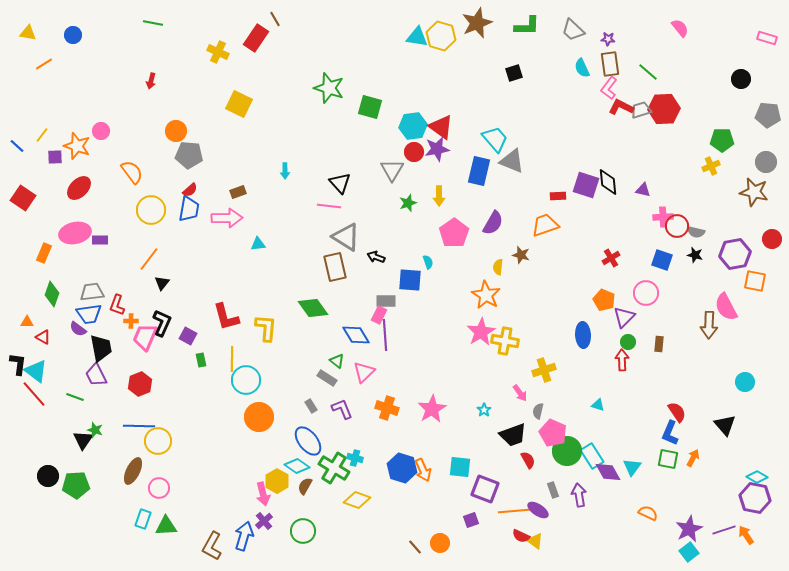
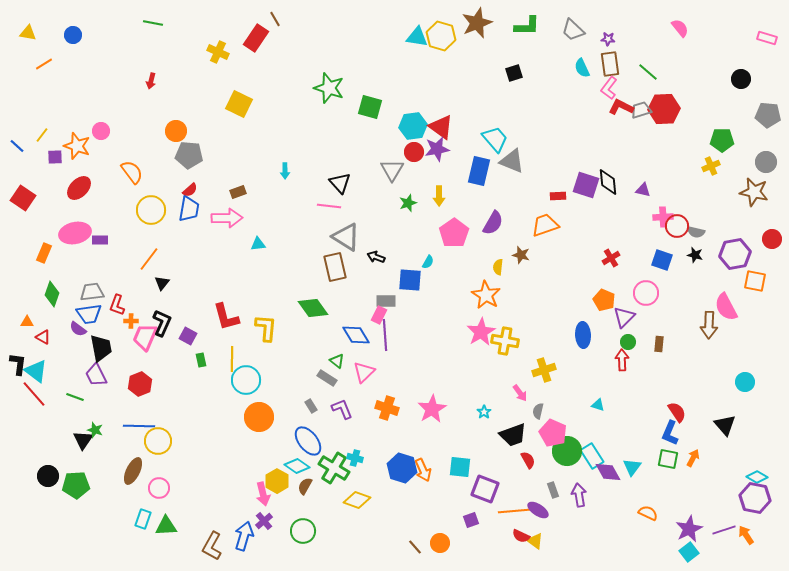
cyan semicircle at (428, 262): rotated 48 degrees clockwise
cyan star at (484, 410): moved 2 px down
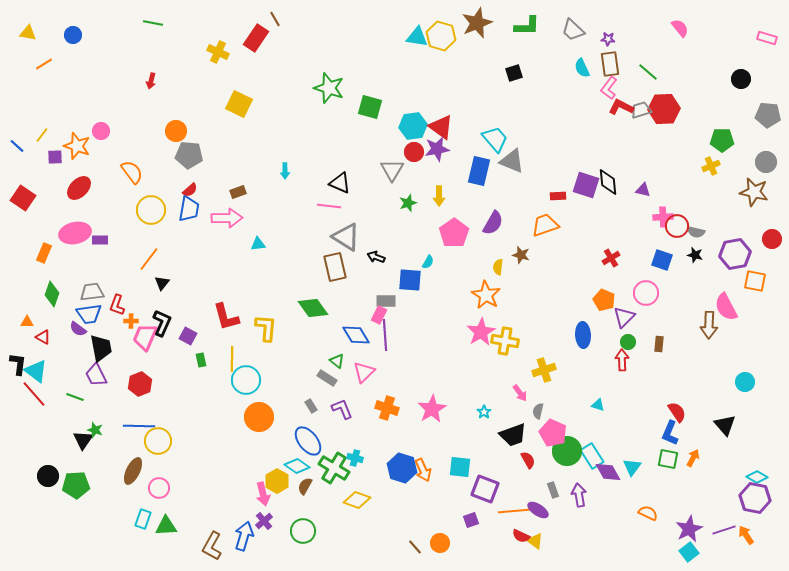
black triangle at (340, 183): rotated 25 degrees counterclockwise
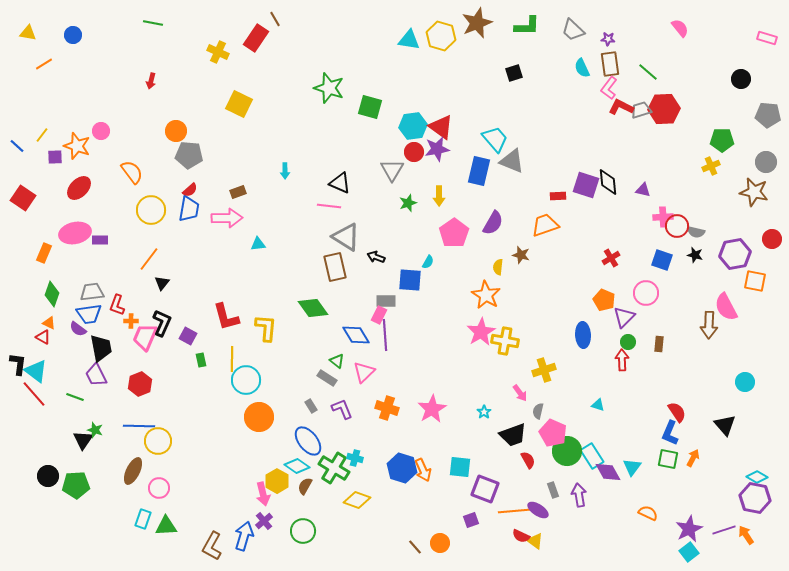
cyan triangle at (417, 37): moved 8 px left, 3 px down
orange triangle at (27, 322): moved 22 px right, 1 px down; rotated 24 degrees clockwise
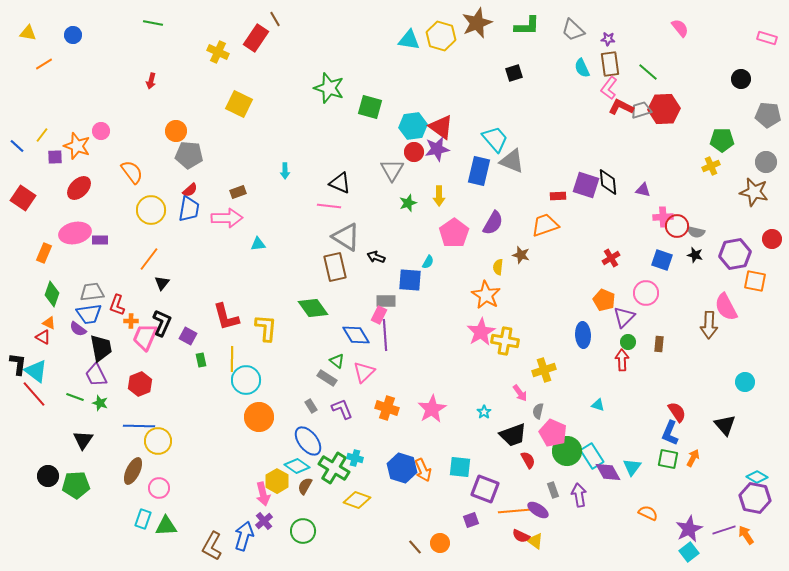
green star at (95, 430): moved 5 px right, 27 px up
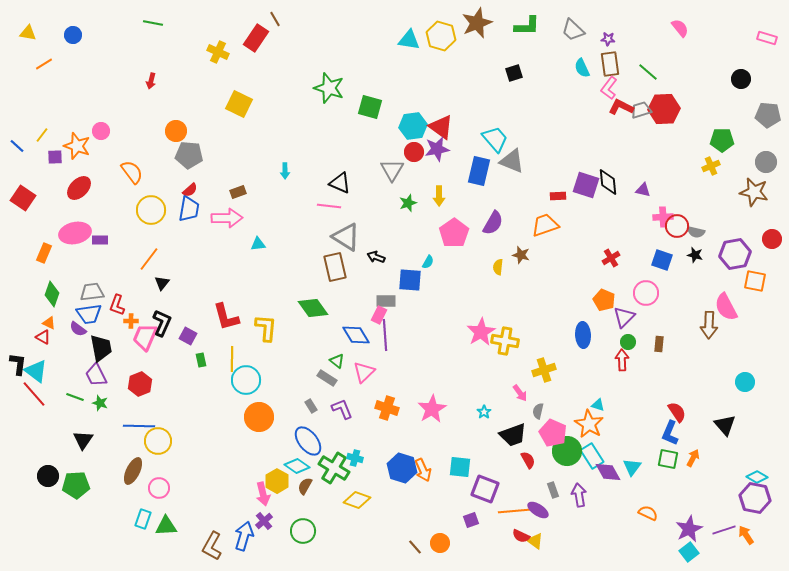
orange star at (486, 295): moved 103 px right, 129 px down
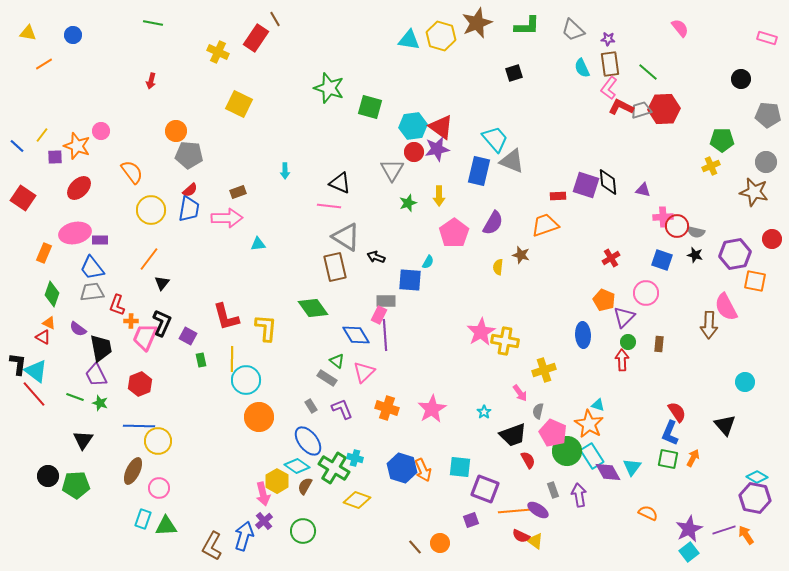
blue trapezoid at (89, 314): moved 3 px right, 46 px up; rotated 60 degrees clockwise
